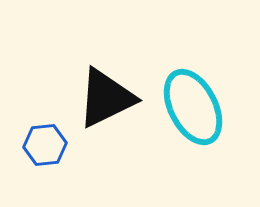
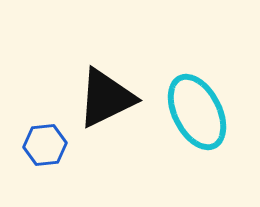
cyan ellipse: moved 4 px right, 5 px down
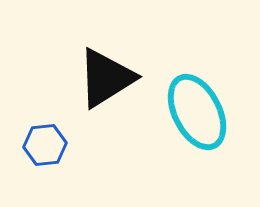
black triangle: moved 20 px up; rotated 6 degrees counterclockwise
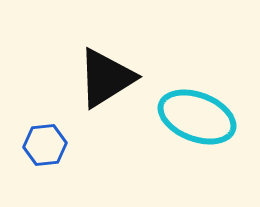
cyan ellipse: moved 5 px down; rotated 42 degrees counterclockwise
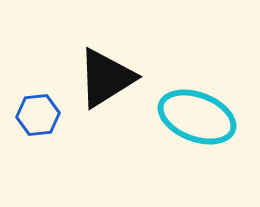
blue hexagon: moved 7 px left, 30 px up
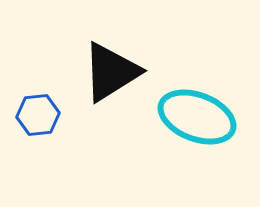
black triangle: moved 5 px right, 6 px up
